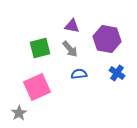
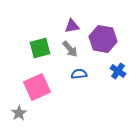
purple triangle: rotated 21 degrees counterclockwise
purple hexagon: moved 4 px left
blue cross: moved 1 px right, 2 px up
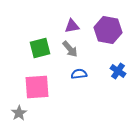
purple hexagon: moved 5 px right, 9 px up
pink square: rotated 20 degrees clockwise
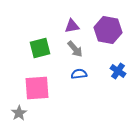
gray arrow: moved 5 px right
pink square: moved 1 px down
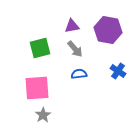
gray star: moved 24 px right, 2 px down
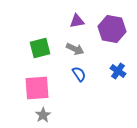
purple triangle: moved 5 px right, 5 px up
purple hexagon: moved 4 px right, 1 px up
gray arrow: rotated 24 degrees counterclockwise
blue semicircle: rotated 63 degrees clockwise
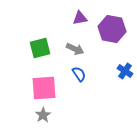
purple triangle: moved 3 px right, 3 px up
blue cross: moved 7 px right
pink square: moved 7 px right
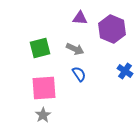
purple triangle: rotated 14 degrees clockwise
purple hexagon: rotated 12 degrees clockwise
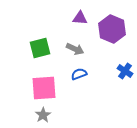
blue semicircle: rotated 77 degrees counterclockwise
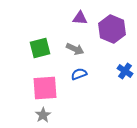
pink square: moved 1 px right
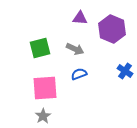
gray star: moved 1 px down
